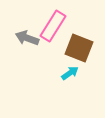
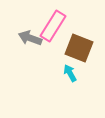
gray arrow: moved 3 px right
cyan arrow: rotated 84 degrees counterclockwise
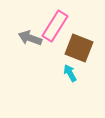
pink rectangle: moved 2 px right
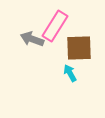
gray arrow: moved 2 px right, 1 px down
brown square: rotated 24 degrees counterclockwise
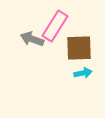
cyan arrow: moved 13 px right; rotated 108 degrees clockwise
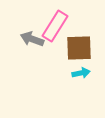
cyan arrow: moved 2 px left
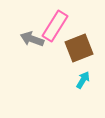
brown square: rotated 20 degrees counterclockwise
cyan arrow: moved 2 px right, 7 px down; rotated 48 degrees counterclockwise
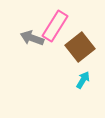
gray arrow: moved 1 px up
brown square: moved 1 px right, 1 px up; rotated 16 degrees counterclockwise
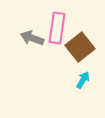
pink rectangle: moved 2 px right, 2 px down; rotated 24 degrees counterclockwise
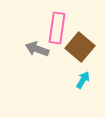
gray arrow: moved 5 px right, 11 px down
brown square: rotated 12 degrees counterclockwise
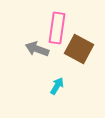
brown square: moved 1 px left, 2 px down; rotated 12 degrees counterclockwise
cyan arrow: moved 26 px left, 6 px down
